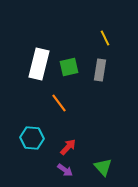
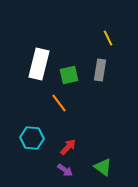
yellow line: moved 3 px right
green square: moved 8 px down
green triangle: rotated 12 degrees counterclockwise
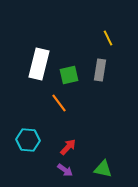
cyan hexagon: moved 4 px left, 2 px down
green triangle: moved 2 px down; rotated 24 degrees counterclockwise
